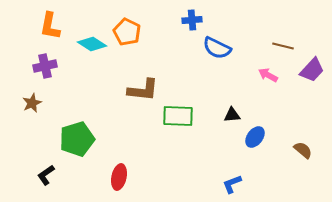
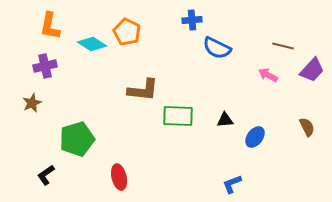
black triangle: moved 7 px left, 5 px down
brown semicircle: moved 4 px right, 23 px up; rotated 24 degrees clockwise
red ellipse: rotated 25 degrees counterclockwise
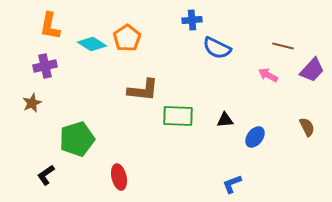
orange pentagon: moved 6 px down; rotated 12 degrees clockwise
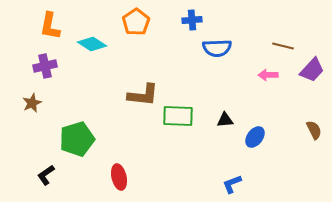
orange pentagon: moved 9 px right, 16 px up
blue semicircle: rotated 28 degrees counterclockwise
pink arrow: rotated 30 degrees counterclockwise
brown L-shape: moved 5 px down
brown semicircle: moved 7 px right, 3 px down
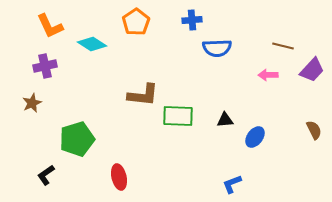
orange L-shape: rotated 36 degrees counterclockwise
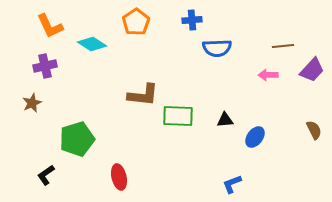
brown line: rotated 20 degrees counterclockwise
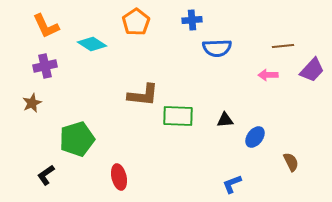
orange L-shape: moved 4 px left
brown semicircle: moved 23 px left, 32 px down
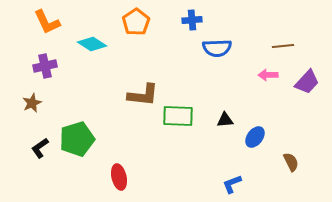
orange L-shape: moved 1 px right, 4 px up
purple trapezoid: moved 5 px left, 12 px down
black L-shape: moved 6 px left, 27 px up
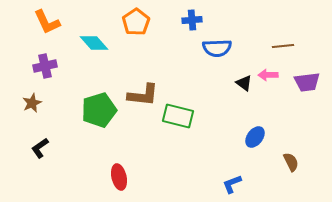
cyan diamond: moved 2 px right, 1 px up; rotated 16 degrees clockwise
purple trapezoid: rotated 40 degrees clockwise
green rectangle: rotated 12 degrees clockwise
black triangle: moved 19 px right, 37 px up; rotated 42 degrees clockwise
green pentagon: moved 22 px right, 29 px up
